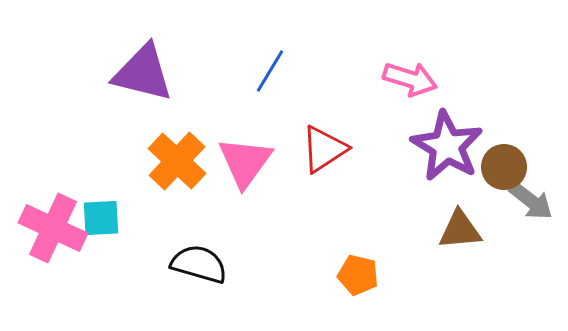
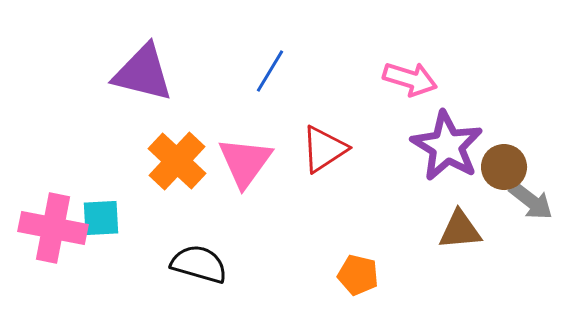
pink cross: rotated 14 degrees counterclockwise
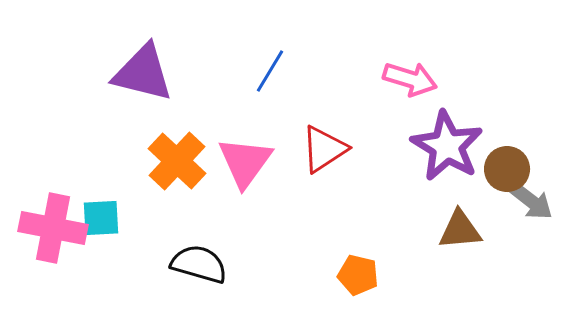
brown circle: moved 3 px right, 2 px down
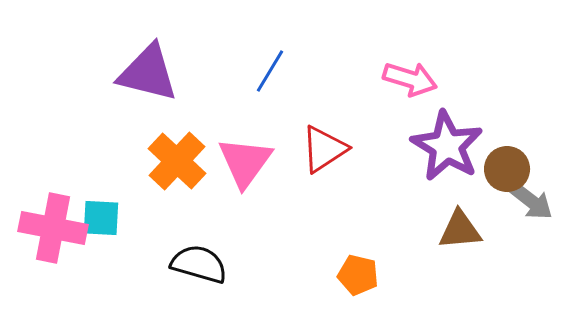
purple triangle: moved 5 px right
cyan square: rotated 6 degrees clockwise
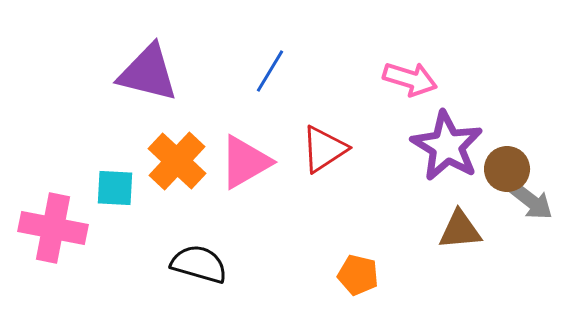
pink triangle: rotated 24 degrees clockwise
cyan square: moved 14 px right, 30 px up
